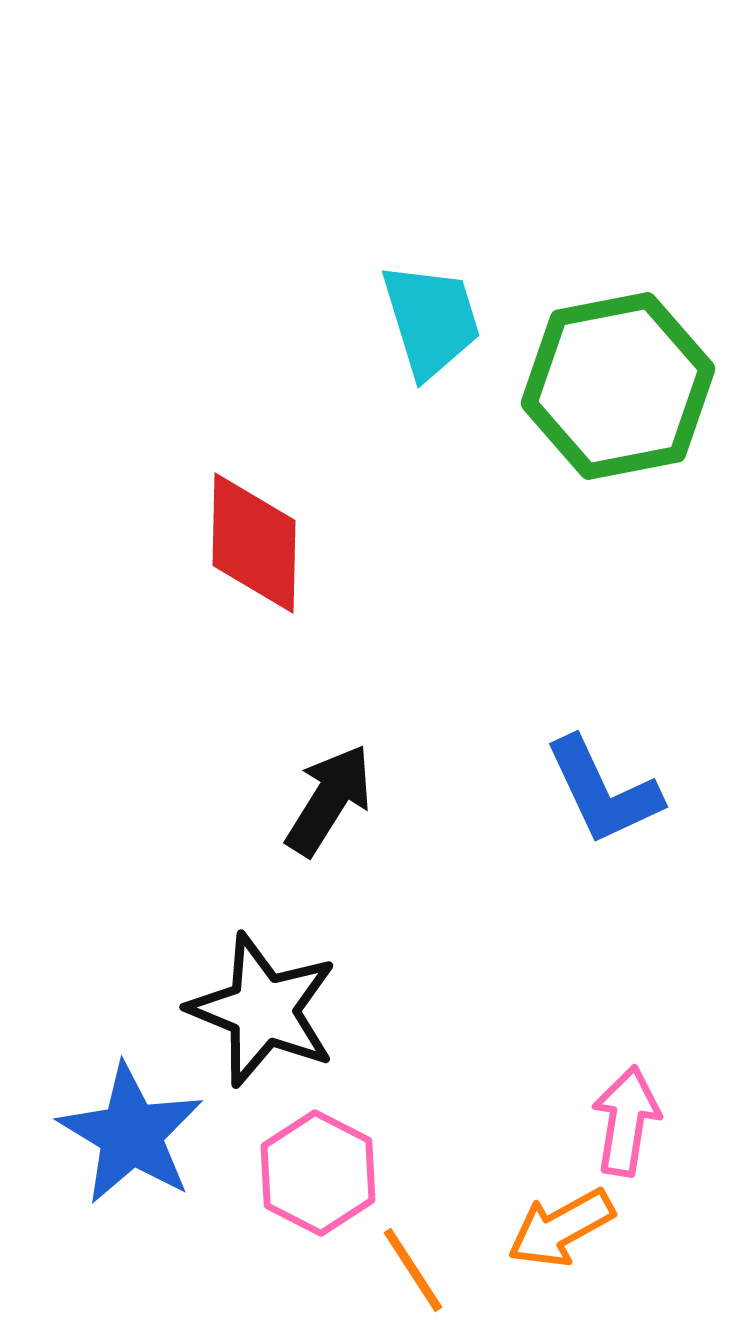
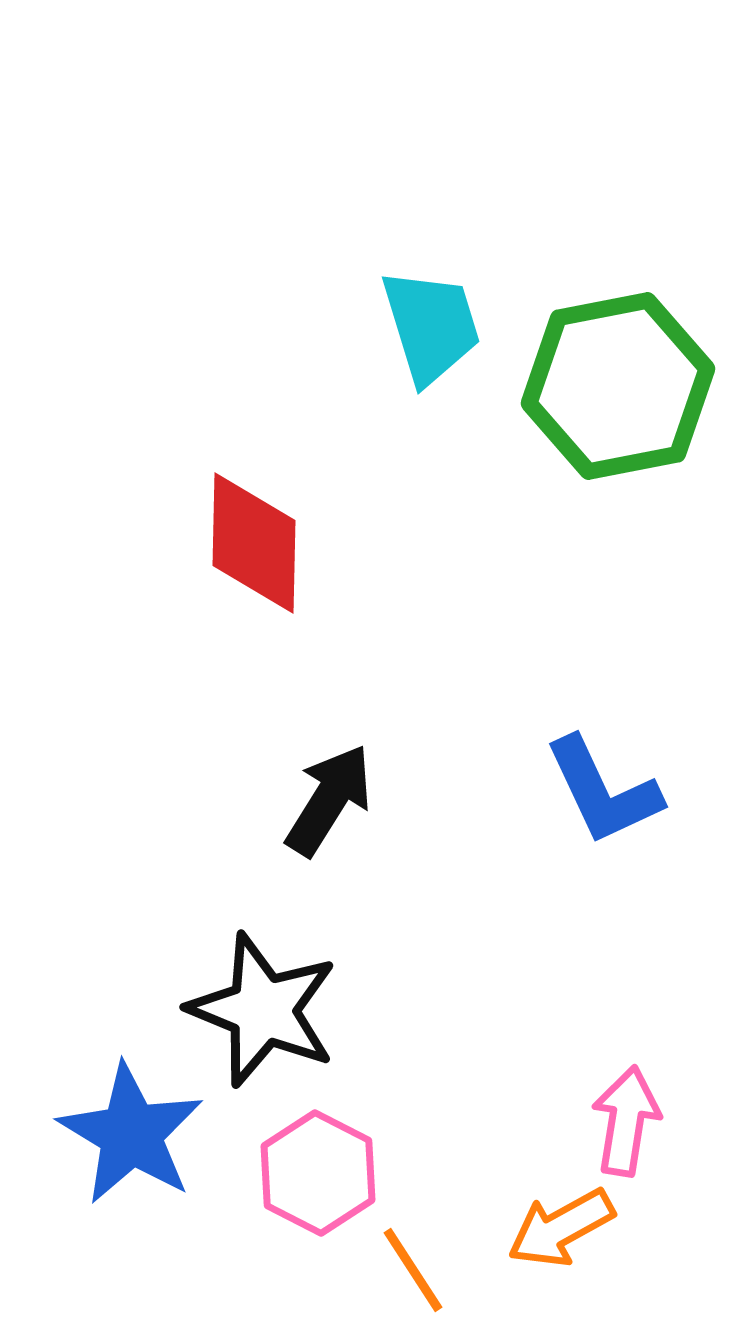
cyan trapezoid: moved 6 px down
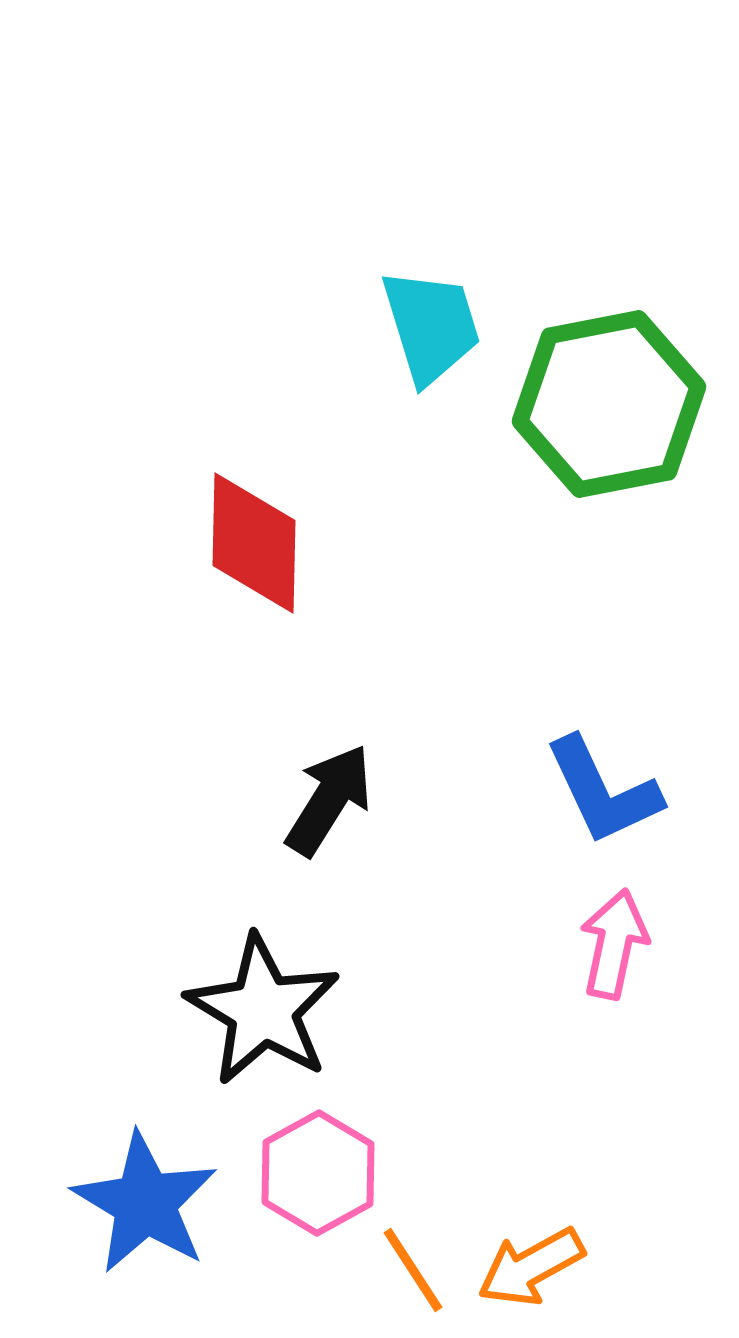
green hexagon: moved 9 px left, 18 px down
black star: rotated 9 degrees clockwise
pink arrow: moved 12 px left, 177 px up; rotated 3 degrees clockwise
blue star: moved 14 px right, 69 px down
pink hexagon: rotated 4 degrees clockwise
orange arrow: moved 30 px left, 39 px down
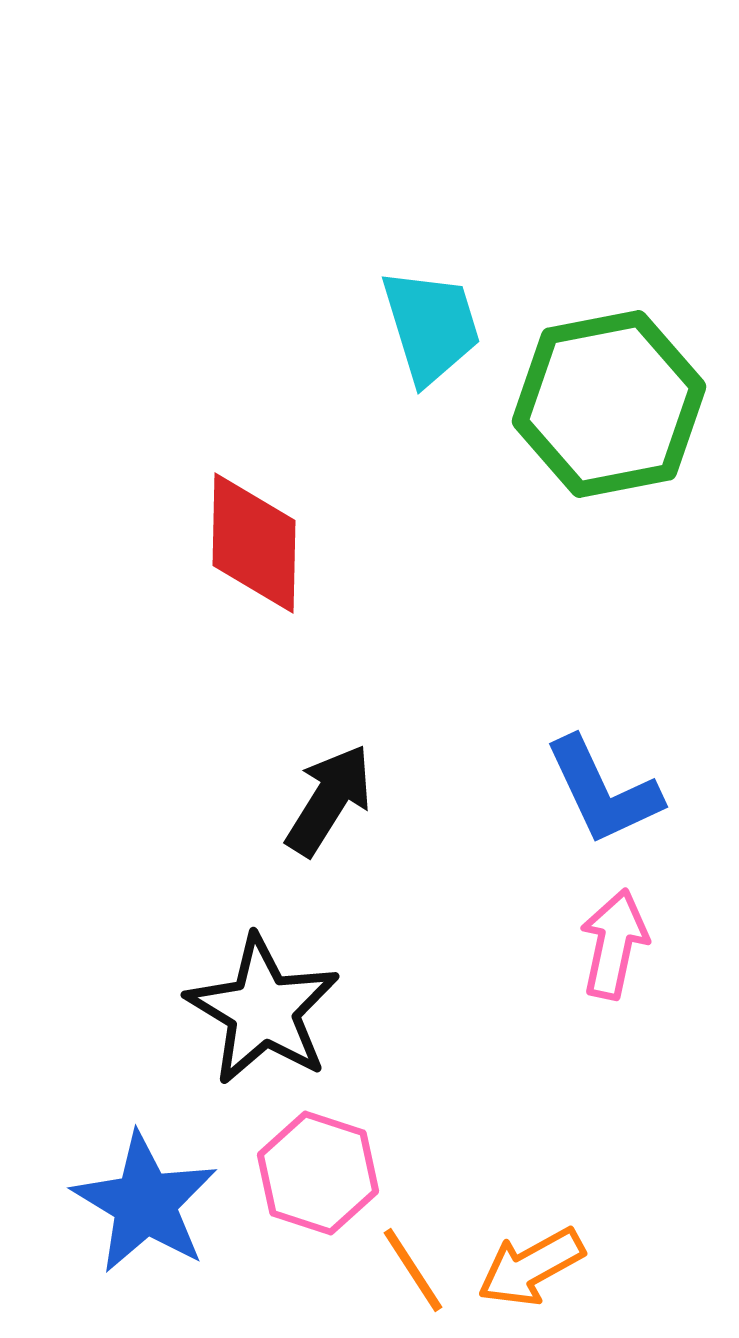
pink hexagon: rotated 13 degrees counterclockwise
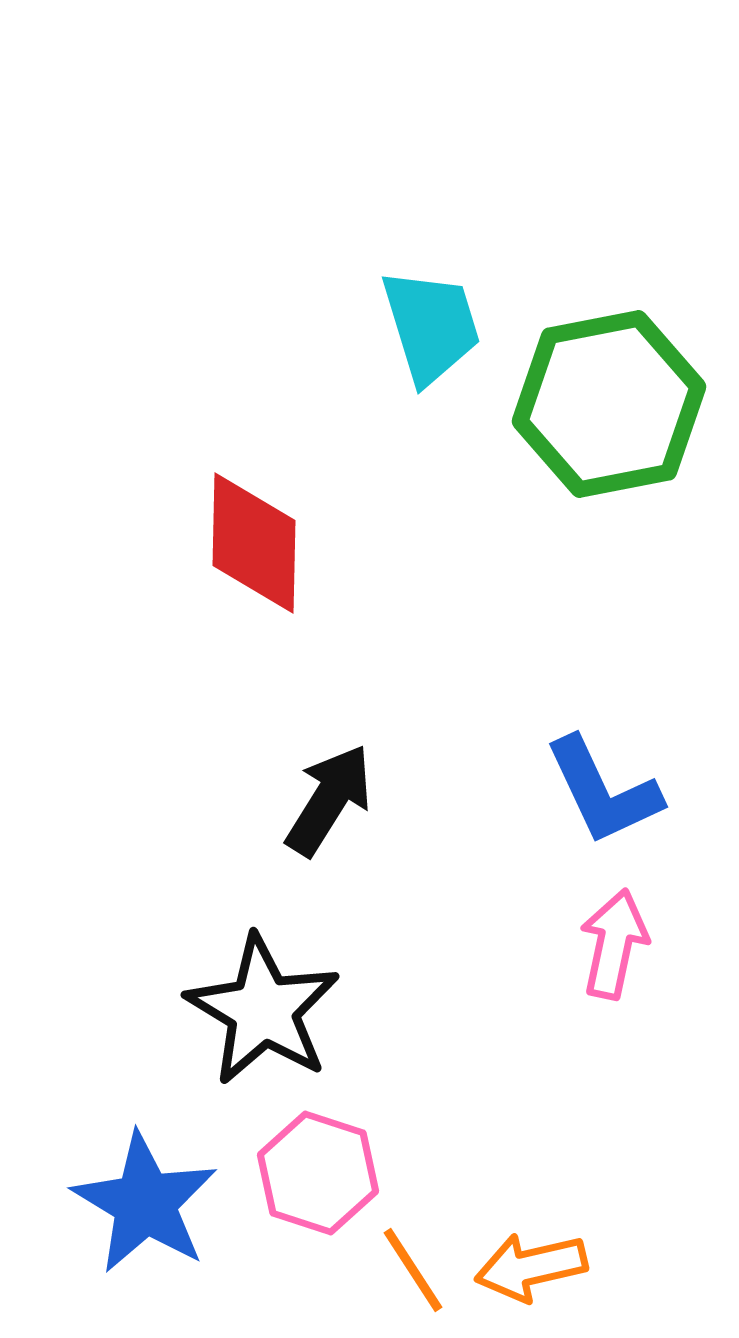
orange arrow: rotated 16 degrees clockwise
